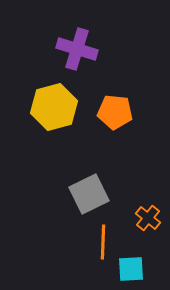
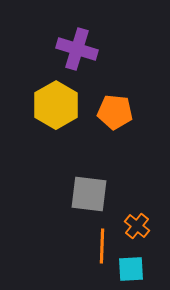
yellow hexagon: moved 2 px right, 2 px up; rotated 15 degrees counterclockwise
gray square: rotated 33 degrees clockwise
orange cross: moved 11 px left, 8 px down
orange line: moved 1 px left, 4 px down
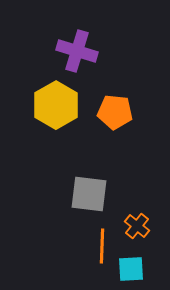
purple cross: moved 2 px down
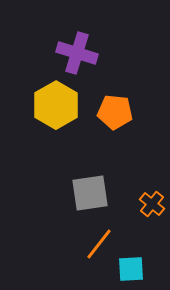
purple cross: moved 2 px down
gray square: moved 1 px right, 1 px up; rotated 15 degrees counterclockwise
orange cross: moved 15 px right, 22 px up
orange line: moved 3 px left, 2 px up; rotated 36 degrees clockwise
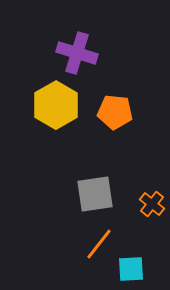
gray square: moved 5 px right, 1 px down
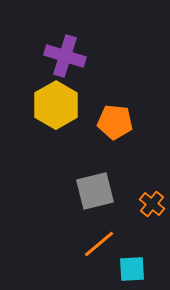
purple cross: moved 12 px left, 3 px down
orange pentagon: moved 10 px down
gray square: moved 3 px up; rotated 6 degrees counterclockwise
orange line: rotated 12 degrees clockwise
cyan square: moved 1 px right
